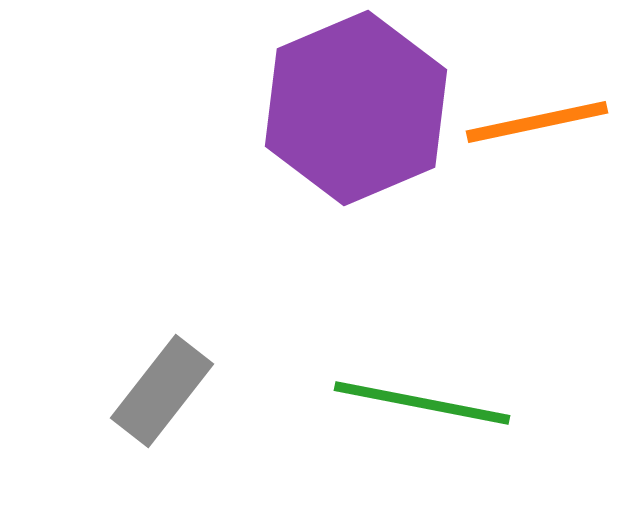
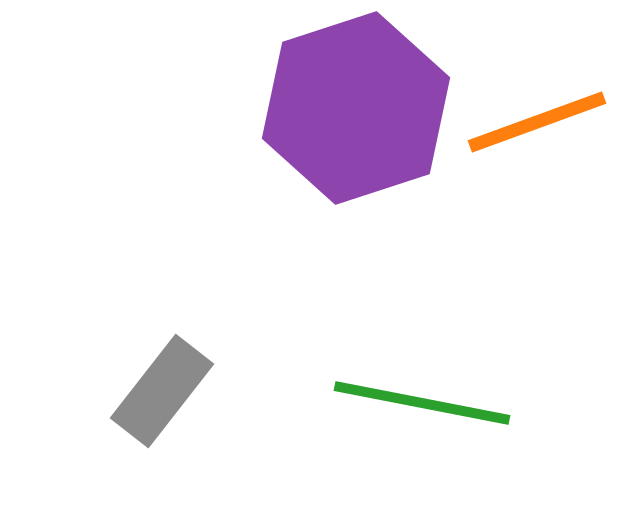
purple hexagon: rotated 5 degrees clockwise
orange line: rotated 8 degrees counterclockwise
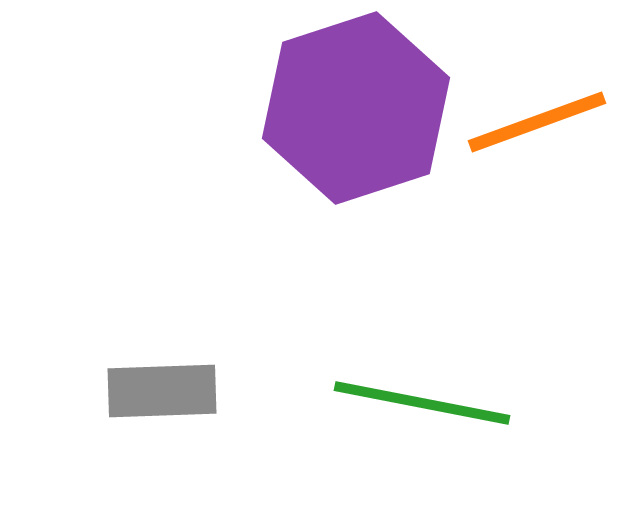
gray rectangle: rotated 50 degrees clockwise
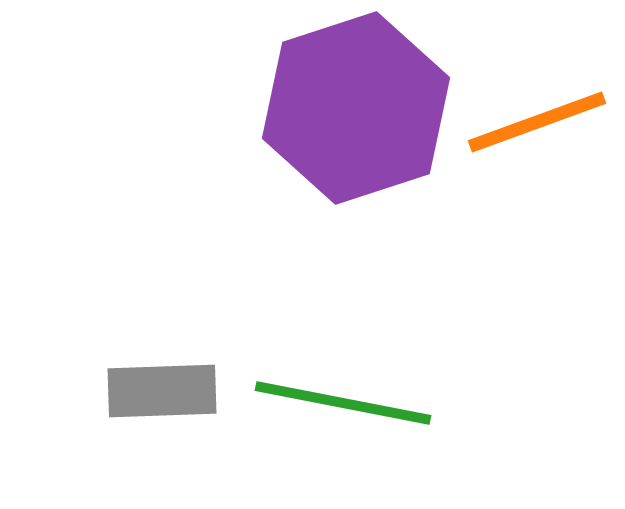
green line: moved 79 px left
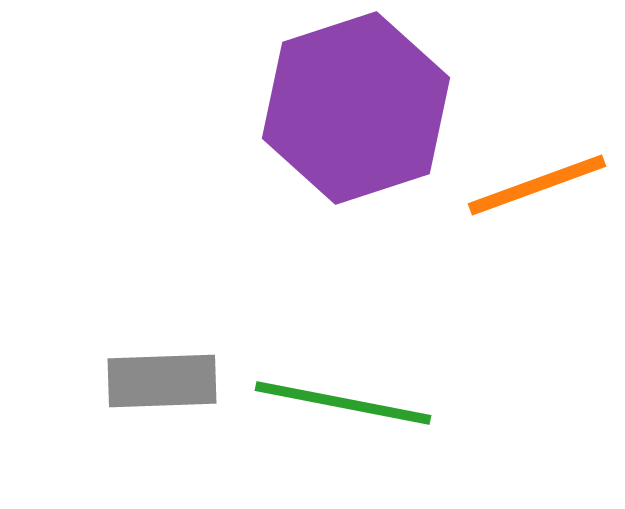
orange line: moved 63 px down
gray rectangle: moved 10 px up
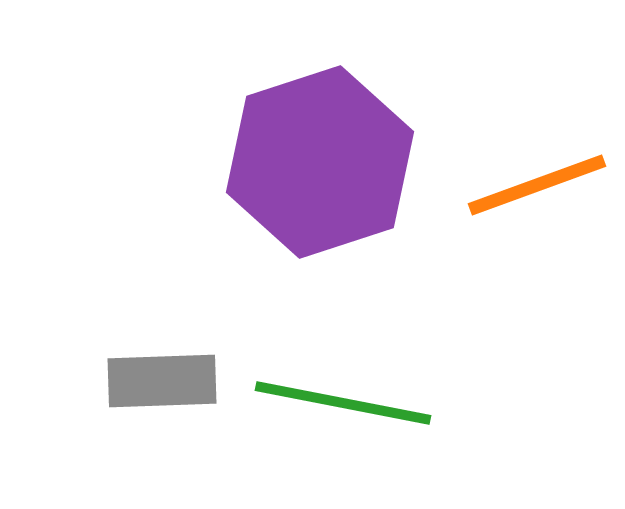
purple hexagon: moved 36 px left, 54 px down
